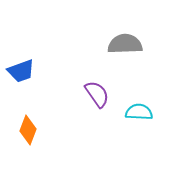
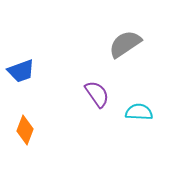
gray semicircle: rotated 32 degrees counterclockwise
orange diamond: moved 3 px left
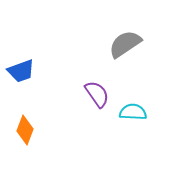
cyan semicircle: moved 6 px left
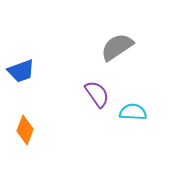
gray semicircle: moved 8 px left, 3 px down
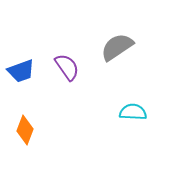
purple semicircle: moved 30 px left, 27 px up
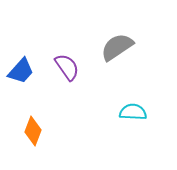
blue trapezoid: rotated 28 degrees counterclockwise
orange diamond: moved 8 px right, 1 px down
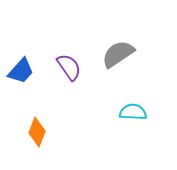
gray semicircle: moved 1 px right, 7 px down
purple semicircle: moved 2 px right
orange diamond: moved 4 px right, 1 px down
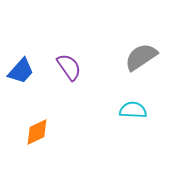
gray semicircle: moved 23 px right, 3 px down
cyan semicircle: moved 2 px up
orange diamond: rotated 44 degrees clockwise
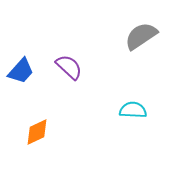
gray semicircle: moved 21 px up
purple semicircle: rotated 12 degrees counterclockwise
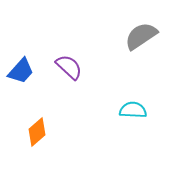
orange diamond: rotated 16 degrees counterclockwise
